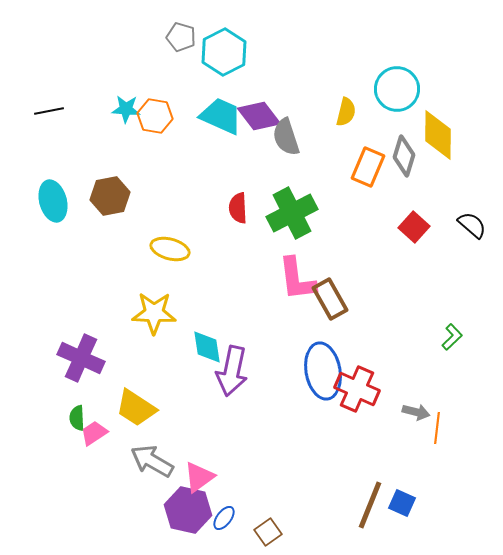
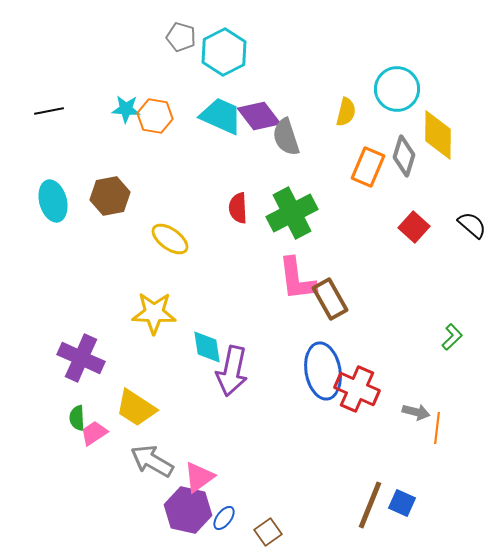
yellow ellipse at (170, 249): moved 10 px up; rotated 21 degrees clockwise
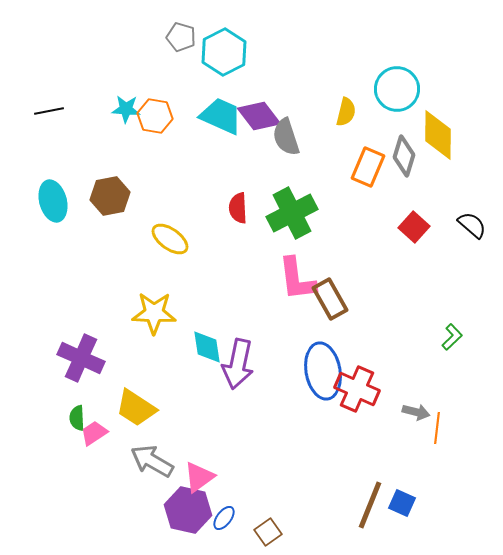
purple arrow at (232, 371): moved 6 px right, 7 px up
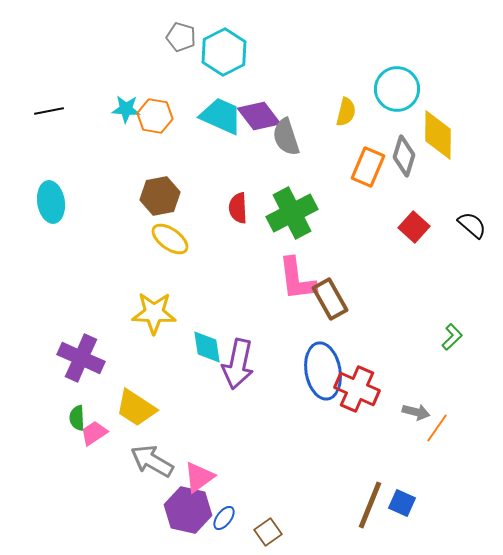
brown hexagon at (110, 196): moved 50 px right
cyan ellipse at (53, 201): moved 2 px left, 1 px down; rotated 6 degrees clockwise
orange line at (437, 428): rotated 28 degrees clockwise
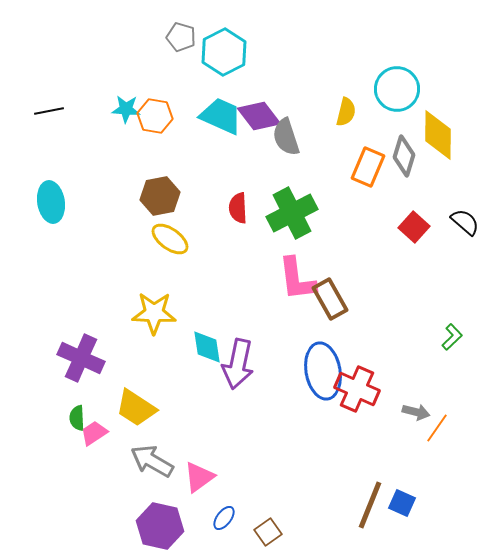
black semicircle at (472, 225): moved 7 px left, 3 px up
purple hexagon at (188, 510): moved 28 px left, 16 px down
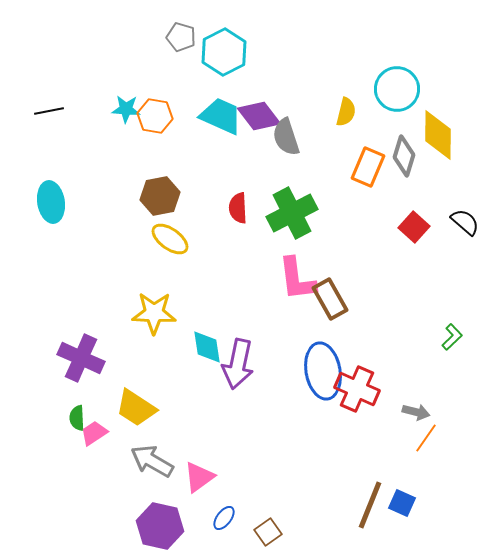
orange line at (437, 428): moved 11 px left, 10 px down
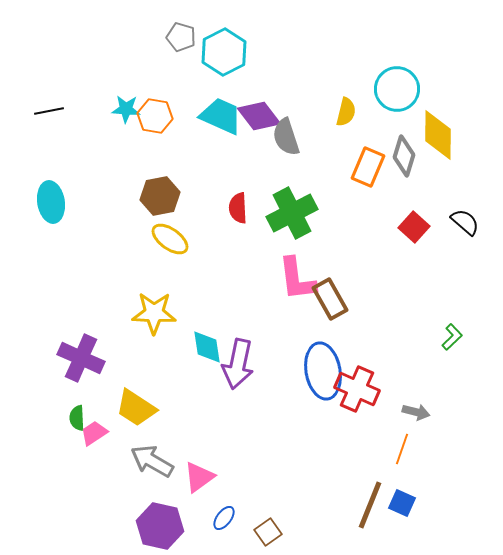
orange line at (426, 438): moved 24 px left, 11 px down; rotated 16 degrees counterclockwise
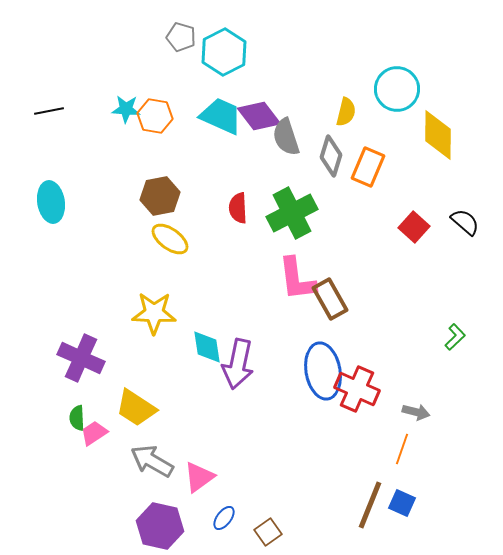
gray diamond at (404, 156): moved 73 px left
green L-shape at (452, 337): moved 3 px right
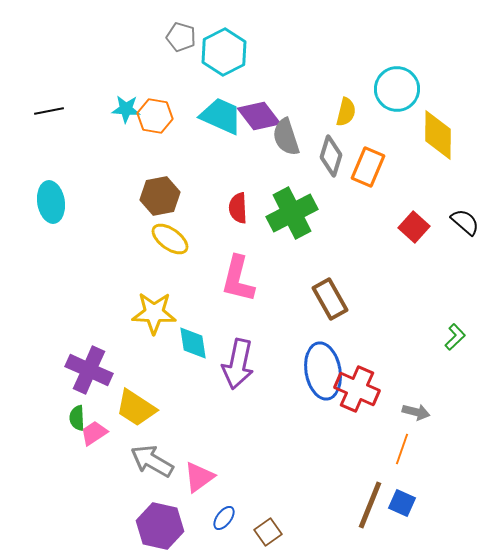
pink L-shape at (297, 279): moved 59 px left; rotated 21 degrees clockwise
cyan diamond at (207, 347): moved 14 px left, 4 px up
purple cross at (81, 358): moved 8 px right, 12 px down
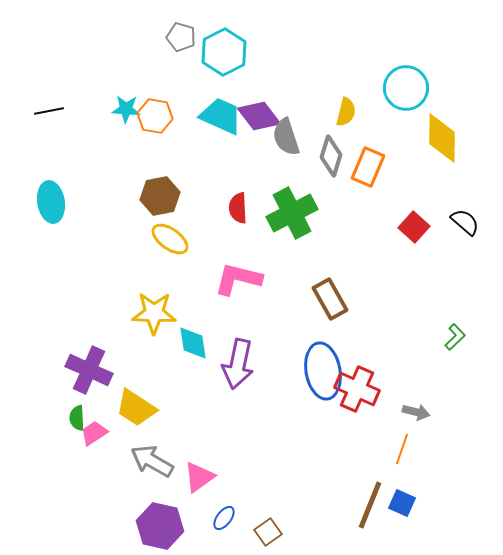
cyan circle at (397, 89): moved 9 px right, 1 px up
yellow diamond at (438, 135): moved 4 px right, 3 px down
pink L-shape at (238, 279): rotated 90 degrees clockwise
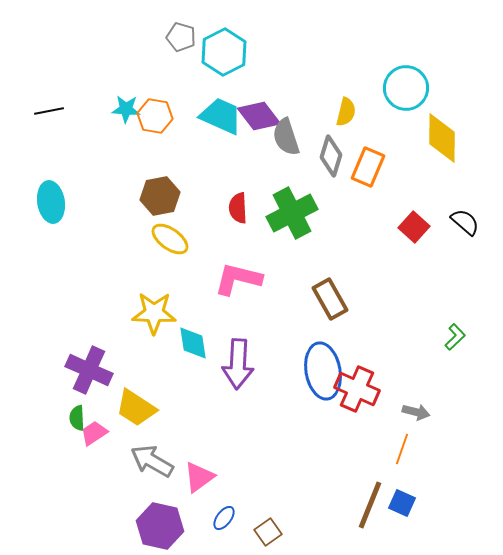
purple arrow at (238, 364): rotated 9 degrees counterclockwise
